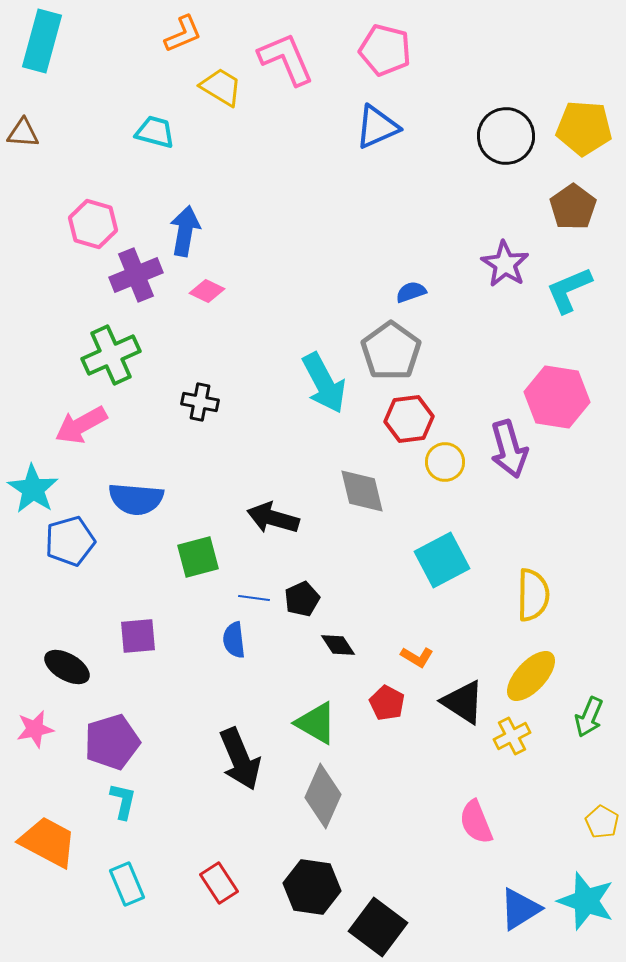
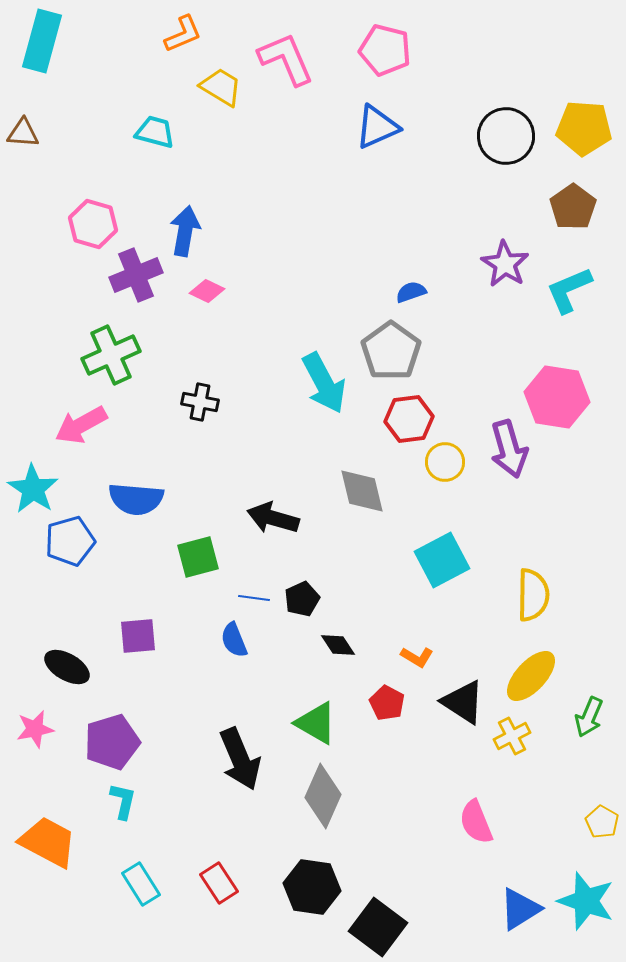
blue semicircle at (234, 640): rotated 15 degrees counterclockwise
cyan rectangle at (127, 884): moved 14 px right; rotated 9 degrees counterclockwise
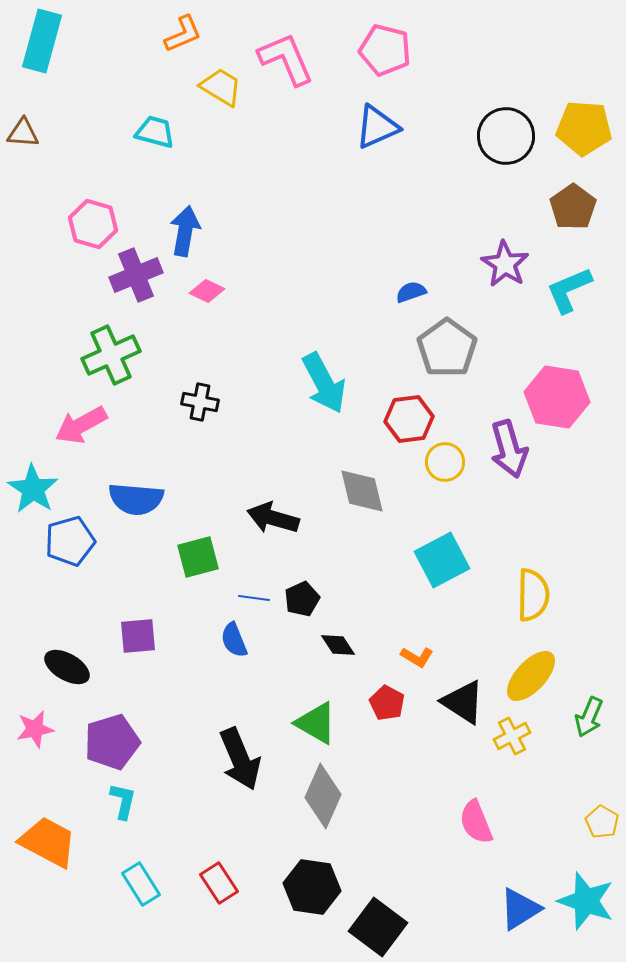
gray pentagon at (391, 351): moved 56 px right, 3 px up
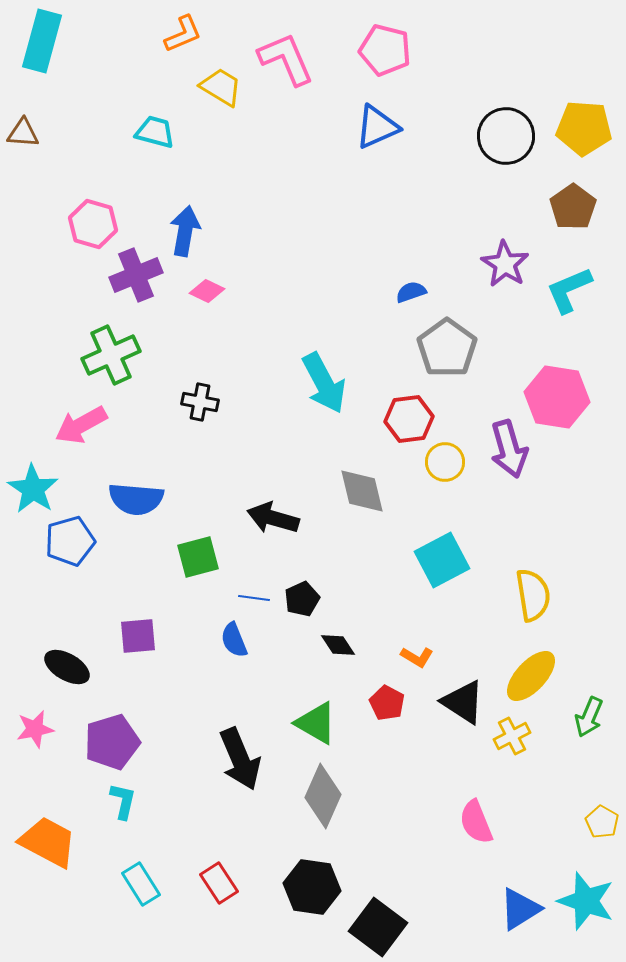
yellow semicircle at (533, 595): rotated 10 degrees counterclockwise
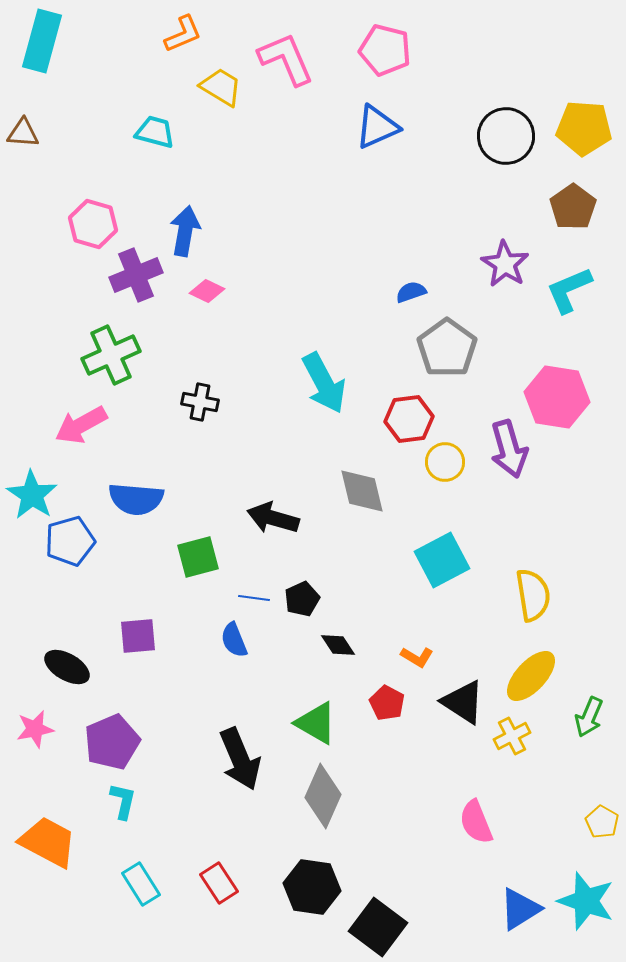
cyan star at (33, 489): moved 1 px left, 6 px down
purple pentagon at (112, 742): rotated 6 degrees counterclockwise
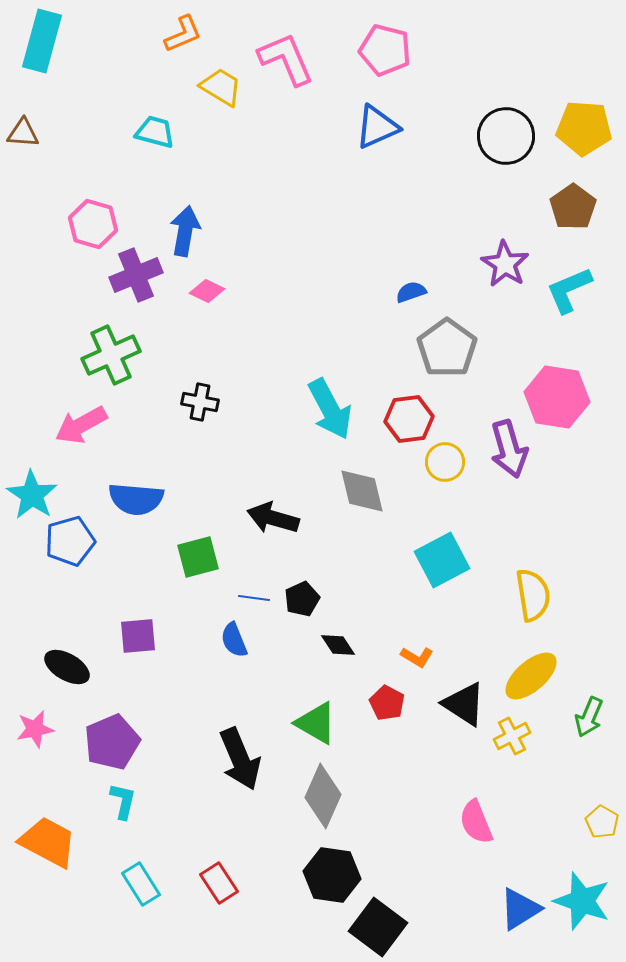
cyan arrow at (324, 383): moved 6 px right, 26 px down
yellow ellipse at (531, 676): rotated 6 degrees clockwise
black triangle at (463, 702): moved 1 px right, 2 px down
black hexagon at (312, 887): moved 20 px right, 12 px up
cyan star at (586, 901): moved 4 px left
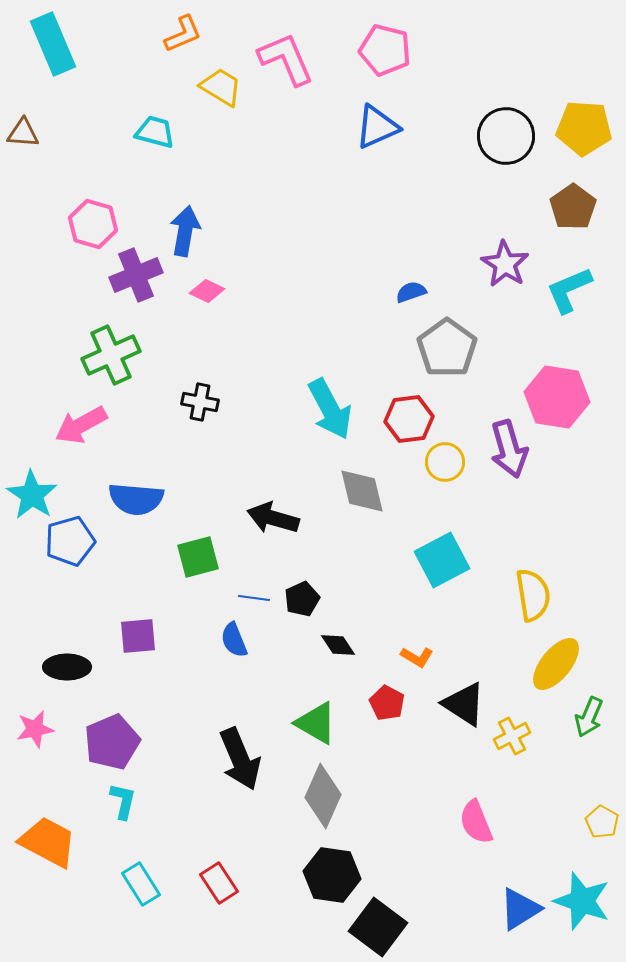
cyan rectangle at (42, 41): moved 11 px right, 3 px down; rotated 38 degrees counterclockwise
black ellipse at (67, 667): rotated 30 degrees counterclockwise
yellow ellipse at (531, 676): moved 25 px right, 12 px up; rotated 10 degrees counterclockwise
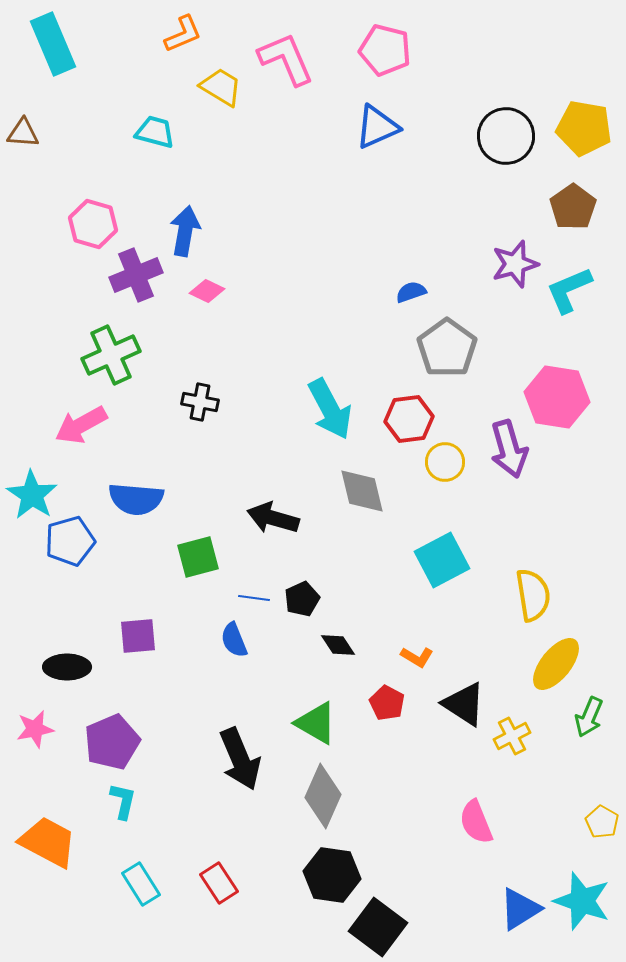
yellow pentagon at (584, 128): rotated 6 degrees clockwise
purple star at (505, 264): moved 10 px right; rotated 24 degrees clockwise
